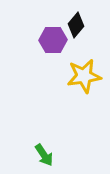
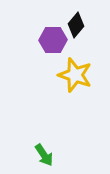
yellow star: moved 9 px left, 1 px up; rotated 28 degrees clockwise
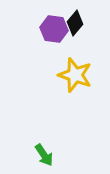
black diamond: moved 1 px left, 2 px up
purple hexagon: moved 1 px right, 11 px up; rotated 8 degrees clockwise
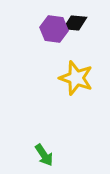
black diamond: rotated 55 degrees clockwise
yellow star: moved 1 px right, 3 px down
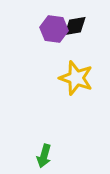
black diamond: moved 3 px down; rotated 15 degrees counterclockwise
green arrow: moved 1 px down; rotated 50 degrees clockwise
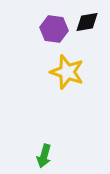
black diamond: moved 12 px right, 4 px up
yellow star: moved 9 px left, 6 px up
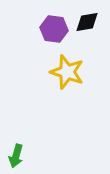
green arrow: moved 28 px left
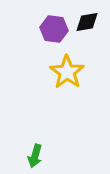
yellow star: rotated 16 degrees clockwise
green arrow: moved 19 px right
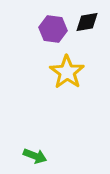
purple hexagon: moved 1 px left
green arrow: rotated 85 degrees counterclockwise
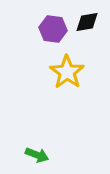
green arrow: moved 2 px right, 1 px up
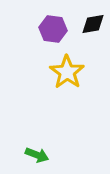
black diamond: moved 6 px right, 2 px down
